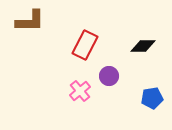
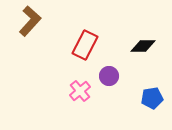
brown L-shape: rotated 48 degrees counterclockwise
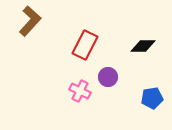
purple circle: moved 1 px left, 1 px down
pink cross: rotated 25 degrees counterclockwise
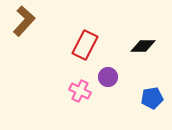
brown L-shape: moved 6 px left
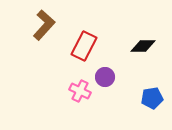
brown L-shape: moved 20 px right, 4 px down
red rectangle: moved 1 px left, 1 px down
purple circle: moved 3 px left
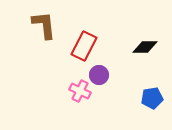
brown L-shape: rotated 48 degrees counterclockwise
black diamond: moved 2 px right, 1 px down
purple circle: moved 6 px left, 2 px up
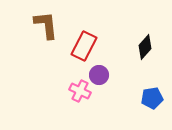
brown L-shape: moved 2 px right
black diamond: rotated 50 degrees counterclockwise
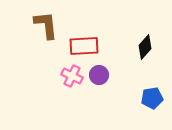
red rectangle: rotated 60 degrees clockwise
pink cross: moved 8 px left, 15 px up
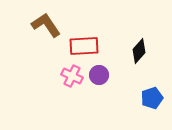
brown L-shape: rotated 28 degrees counterclockwise
black diamond: moved 6 px left, 4 px down
blue pentagon: rotated 10 degrees counterclockwise
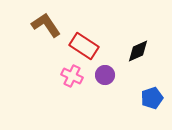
red rectangle: rotated 36 degrees clockwise
black diamond: moved 1 px left; rotated 25 degrees clockwise
purple circle: moved 6 px right
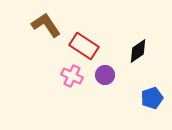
black diamond: rotated 10 degrees counterclockwise
